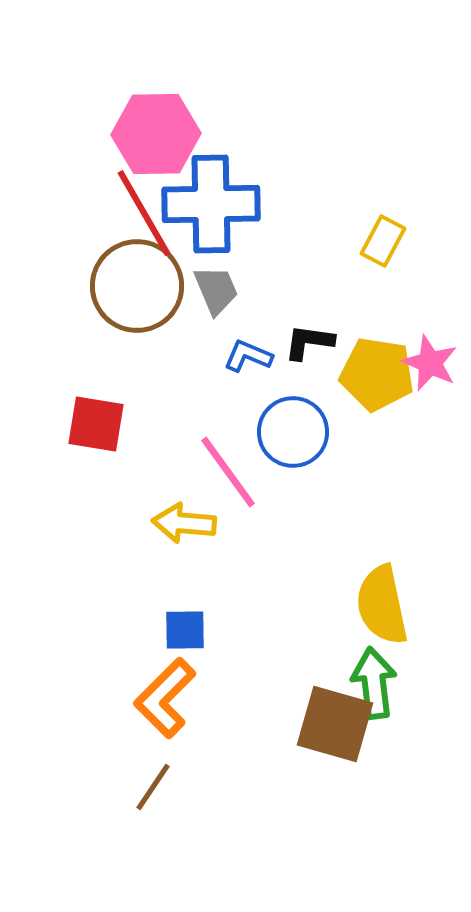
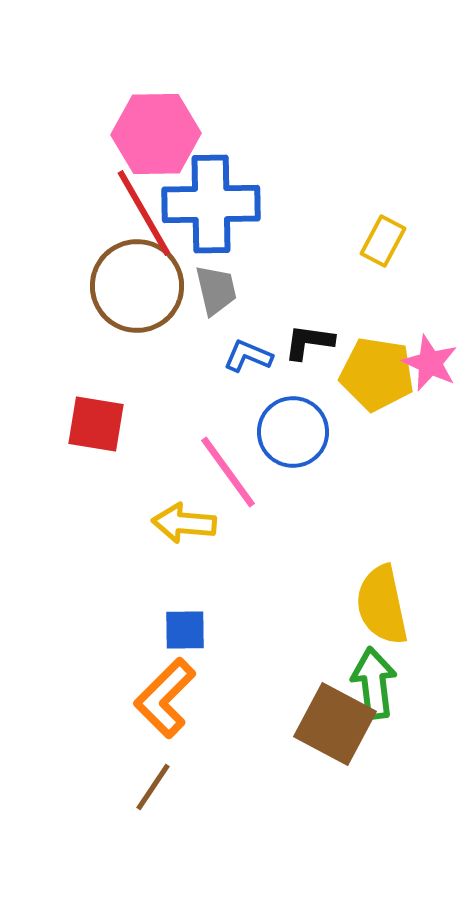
gray trapezoid: rotated 10 degrees clockwise
brown square: rotated 12 degrees clockwise
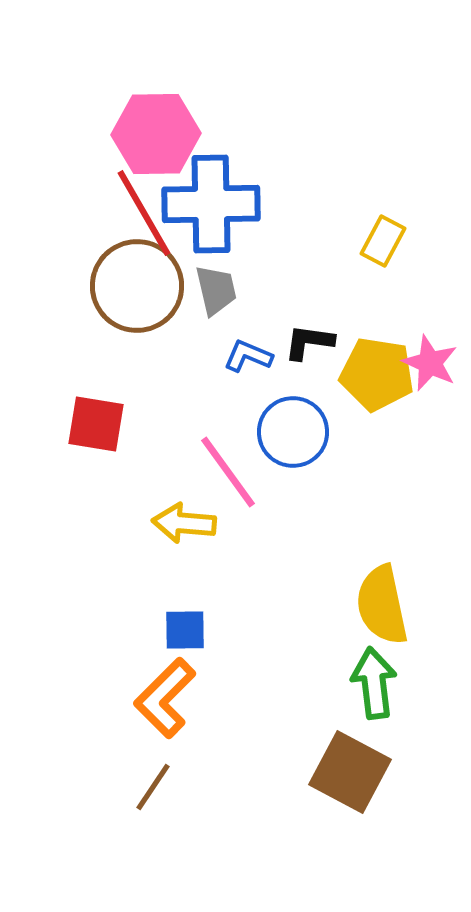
brown square: moved 15 px right, 48 px down
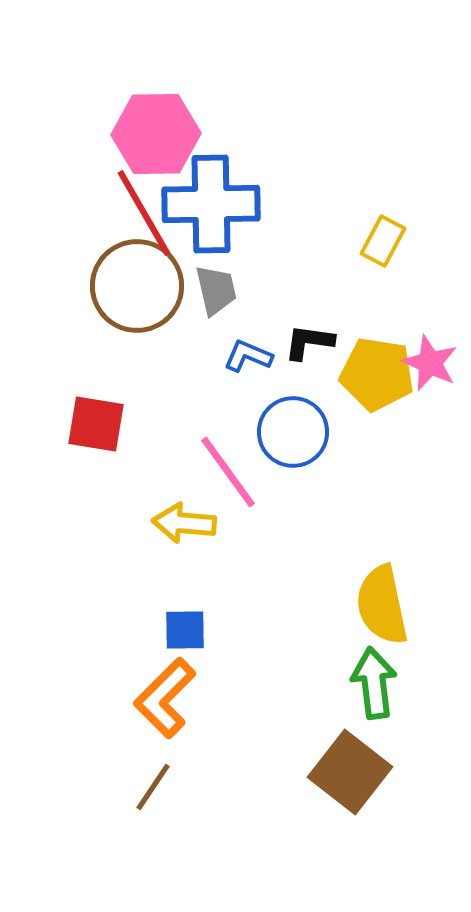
brown square: rotated 10 degrees clockwise
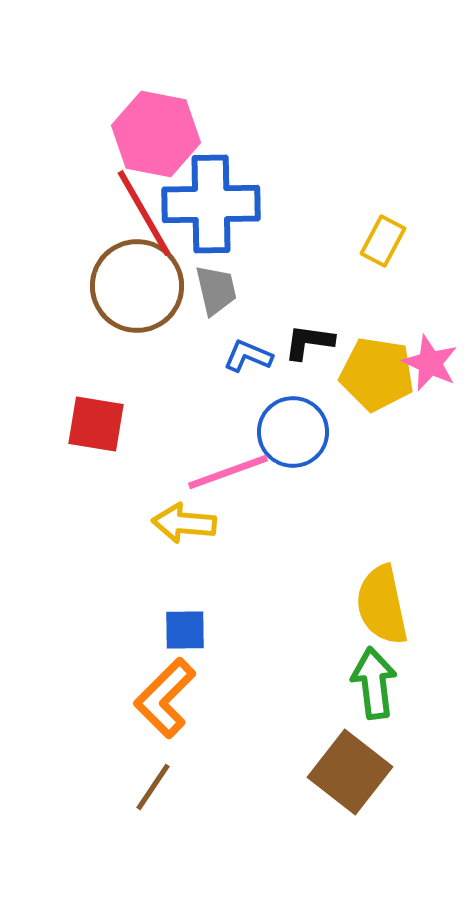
pink hexagon: rotated 12 degrees clockwise
pink line: rotated 74 degrees counterclockwise
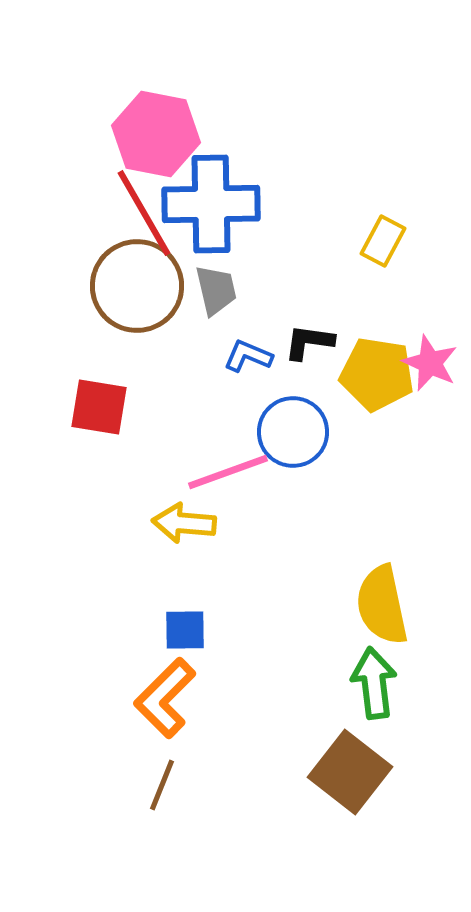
red square: moved 3 px right, 17 px up
brown line: moved 9 px right, 2 px up; rotated 12 degrees counterclockwise
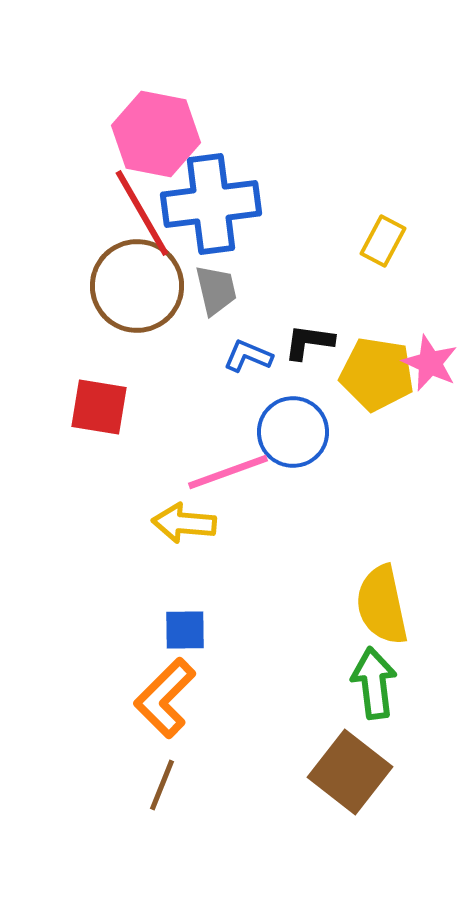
blue cross: rotated 6 degrees counterclockwise
red line: moved 2 px left
